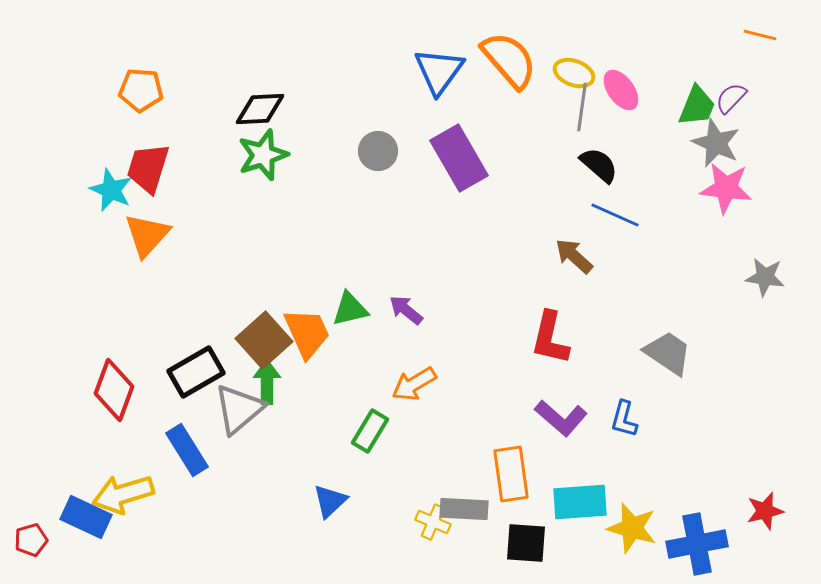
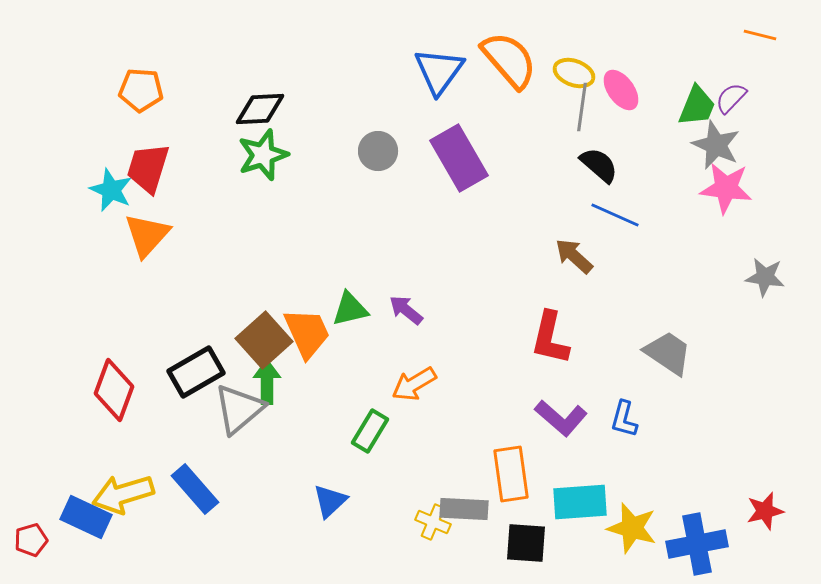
gray star at (716, 143): moved 2 px down
blue rectangle at (187, 450): moved 8 px right, 39 px down; rotated 9 degrees counterclockwise
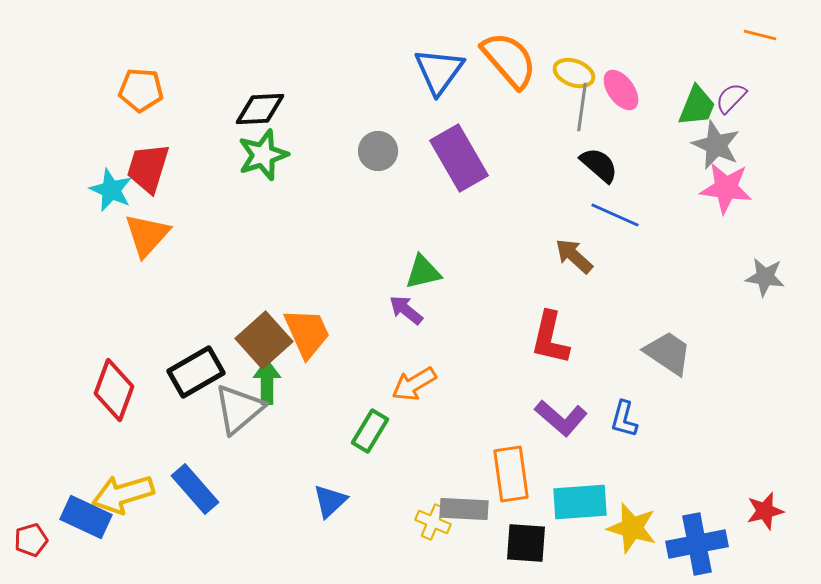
green triangle at (350, 309): moved 73 px right, 37 px up
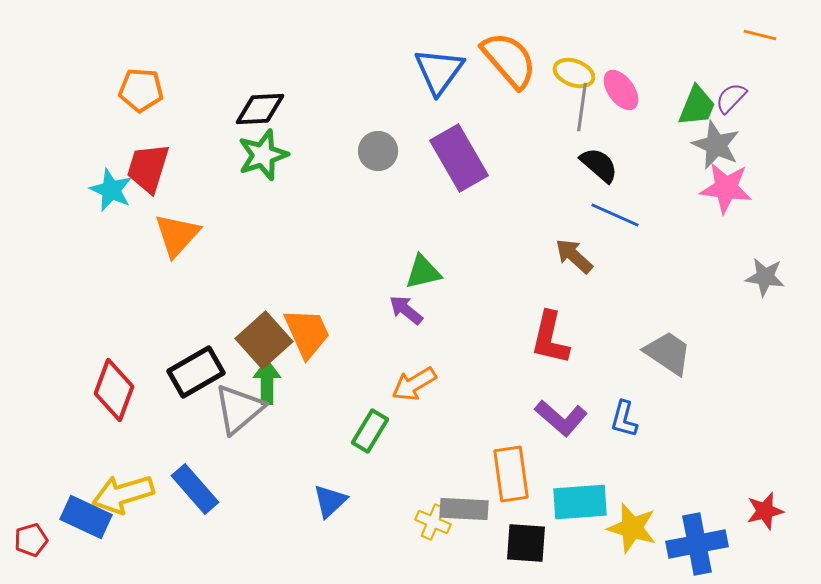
orange triangle at (147, 235): moved 30 px right
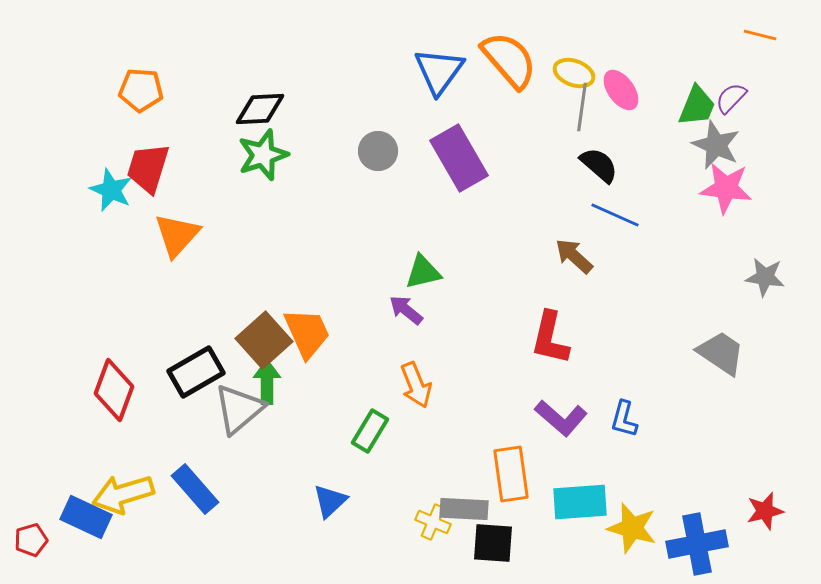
gray trapezoid at (668, 353): moved 53 px right
orange arrow at (414, 384): moved 2 px right, 1 px down; rotated 81 degrees counterclockwise
black square at (526, 543): moved 33 px left
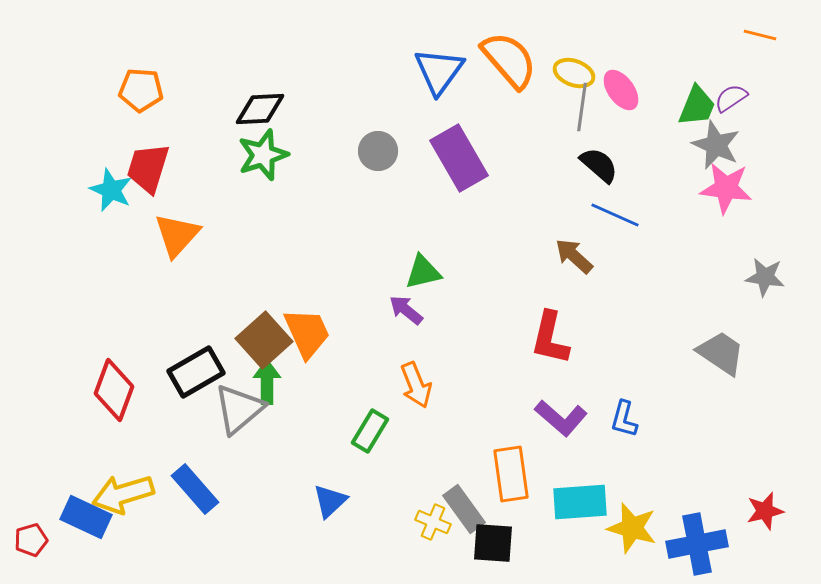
purple semicircle at (731, 98): rotated 12 degrees clockwise
gray rectangle at (464, 509): rotated 51 degrees clockwise
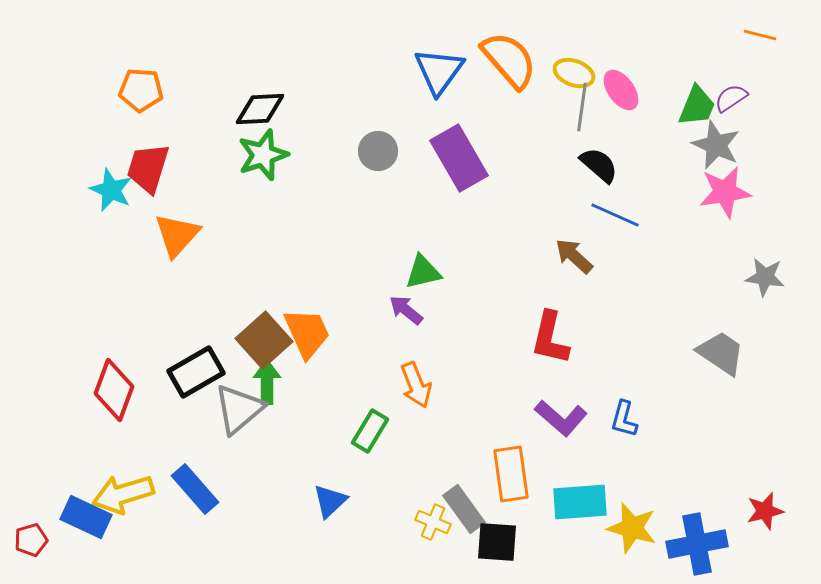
pink star at (726, 188): moved 1 px left, 4 px down; rotated 16 degrees counterclockwise
black square at (493, 543): moved 4 px right, 1 px up
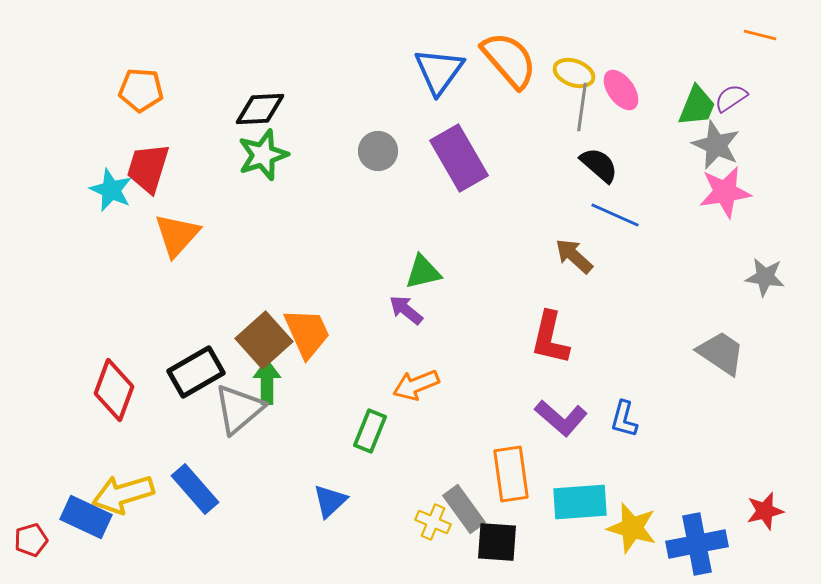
orange arrow at (416, 385): rotated 90 degrees clockwise
green rectangle at (370, 431): rotated 9 degrees counterclockwise
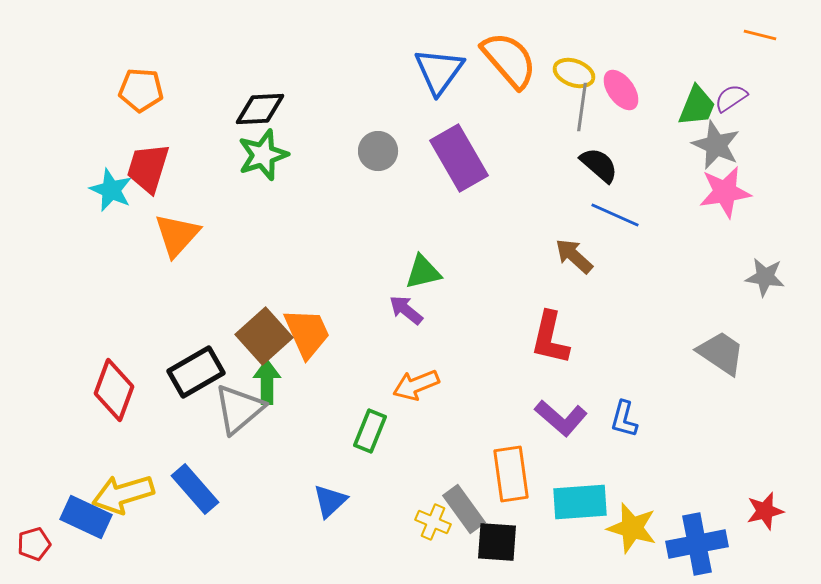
brown square at (264, 340): moved 4 px up
red pentagon at (31, 540): moved 3 px right, 4 px down
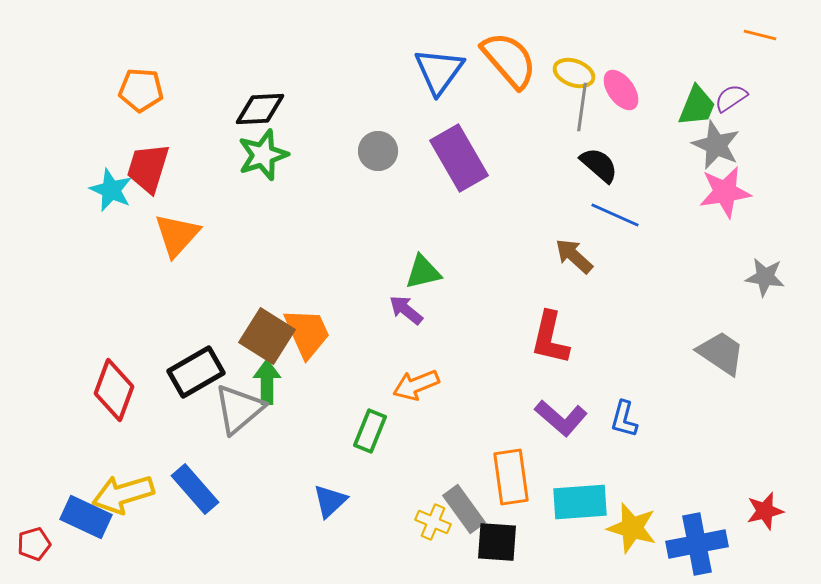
brown square at (264, 336): moved 3 px right; rotated 16 degrees counterclockwise
orange rectangle at (511, 474): moved 3 px down
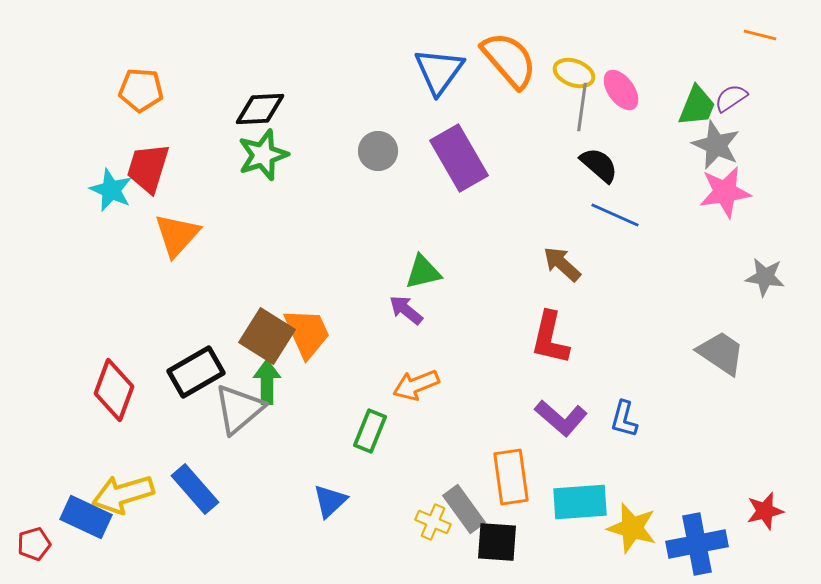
brown arrow at (574, 256): moved 12 px left, 8 px down
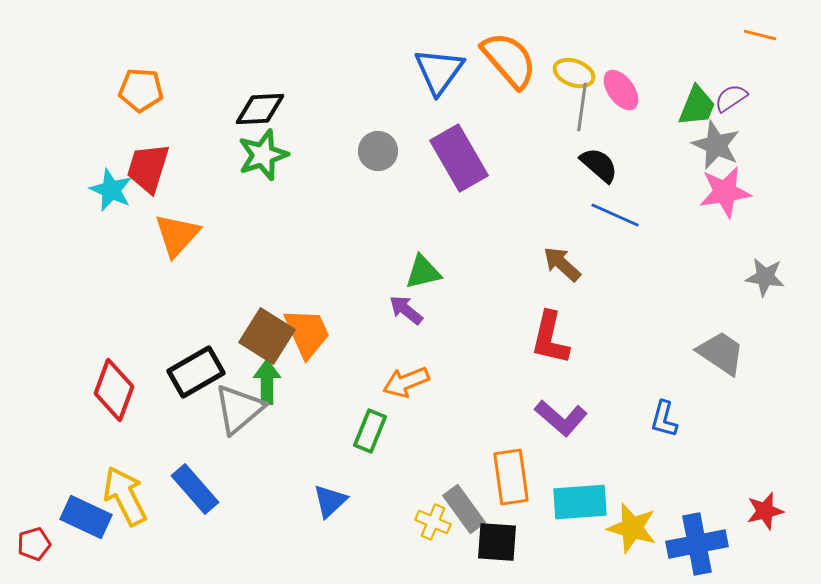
orange arrow at (416, 385): moved 10 px left, 3 px up
blue L-shape at (624, 419): moved 40 px right
yellow arrow at (123, 494): moved 2 px right, 2 px down; rotated 80 degrees clockwise
